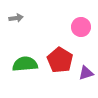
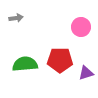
red pentagon: rotated 30 degrees counterclockwise
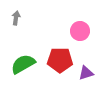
gray arrow: rotated 72 degrees counterclockwise
pink circle: moved 1 px left, 4 px down
green semicircle: moved 2 px left; rotated 25 degrees counterclockwise
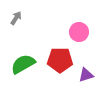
gray arrow: rotated 24 degrees clockwise
pink circle: moved 1 px left, 1 px down
purple triangle: moved 2 px down
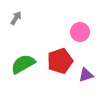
pink circle: moved 1 px right
red pentagon: moved 1 px down; rotated 20 degrees counterclockwise
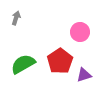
gray arrow: rotated 16 degrees counterclockwise
red pentagon: rotated 15 degrees counterclockwise
purple triangle: moved 2 px left
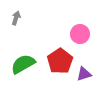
pink circle: moved 2 px down
purple triangle: moved 1 px up
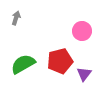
pink circle: moved 2 px right, 3 px up
red pentagon: rotated 20 degrees clockwise
purple triangle: rotated 35 degrees counterclockwise
